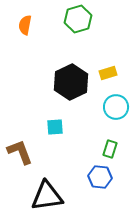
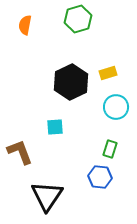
black triangle: rotated 48 degrees counterclockwise
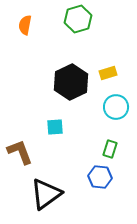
black triangle: moved 1 px left, 2 px up; rotated 20 degrees clockwise
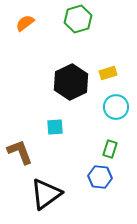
orange semicircle: moved 2 px up; rotated 42 degrees clockwise
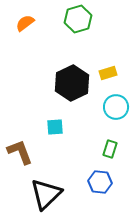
black hexagon: moved 1 px right, 1 px down
blue hexagon: moved 5 px down
black triangle: rotated 8 degrees counterclockwise
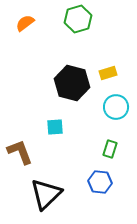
black hexagon: rotated 20 degrees counterclockwise
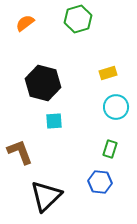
black hexagon: moved 29 px left
cyan square: moved 1 px left, 6 px up
black triangle: moved 2 px down
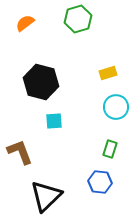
black hexagon: moved 2 px left, 1 px up
